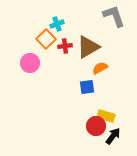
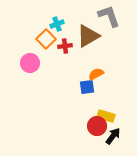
gray L-shape: moved 5 px left
brown triangle: moved 11 px up
orange semicircle: moved 4 px left, 6 px down
red circle: moved 1 px right
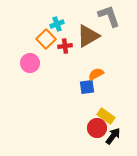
yellow rectangle: rotated 18 degrees clockwise
red circle: moved 2 px down
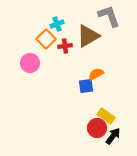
blue square: moved 1 px left, 1 px up
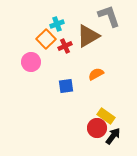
red cross: rotated 16 degrees counterclockwise
pink circle: moved 1 px right, 1 px up
blue square: moved 20 px left
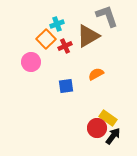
gray L-shape: moved 2 px left
yellow rectangle: moved 2 px right, 2 px down
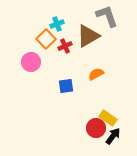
red circle: moved 1 px left
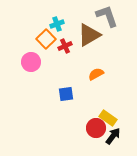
brown triangle: moved 1 px right, 1 px up
blue square: moved 8 px down
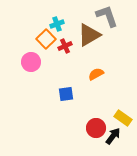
yellow rectangle: moved 15 px right
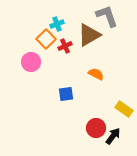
orange semicircle: rotated 56 degrees clockwise
yellow rectangle: moved 1 px right, 9 px up
